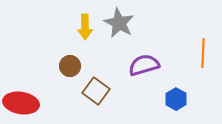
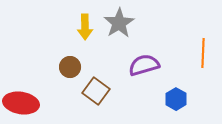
gray star: rotated 12 degrees clockwise
brown circle: moved 1 px down
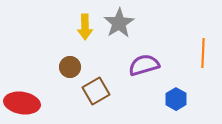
brown square: rotated 24 degrees clockwise
red ellipse: moved 1 px right
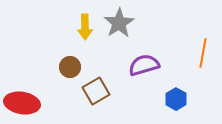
orange line: rotated 8 degrees clockwise
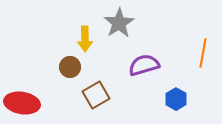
yellow arrow: moved 12 px down
brown square: moved 4 px down
